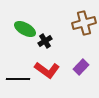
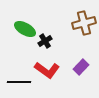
black line: moved 1 px right, 3 px down
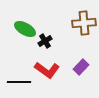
brown cross: rotated 10 degrees clockwise
